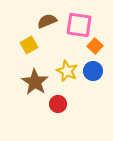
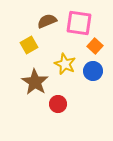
pink square: moved 2 px up
yellow star: moved 2 px left, 7 px up
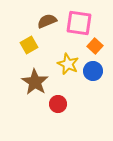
yellow star: moved 3 px right
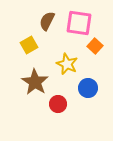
brown semicircle: rotated 42 degrees counterclockwise
yellow star: moved 1 px left
blue circle: moved 5 px left, 17 px down
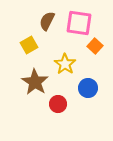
yellow star: moved 2 px left; rotated 10 degrees clockwise
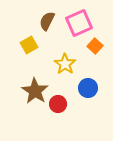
pink square: rotated 32 degrees counterclockwise
brown star: moved 9 px down
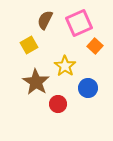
brown semicircle: moved 2 px left, 1 px up
yellow star: moved 2 px down
brown star: moved 1 px right, 9 px up
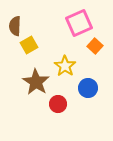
brown semicircle: moved 30 px left, 6 px down; rotated 24 degrees counterclockwise
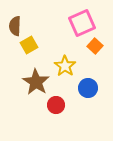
pink square: moved 3 px right
red circle: moved 2 px left, 1 px down
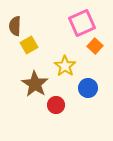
brown star: moved 1 px left, 2 px down
